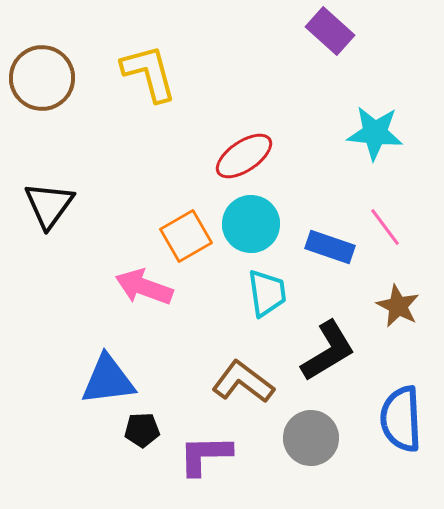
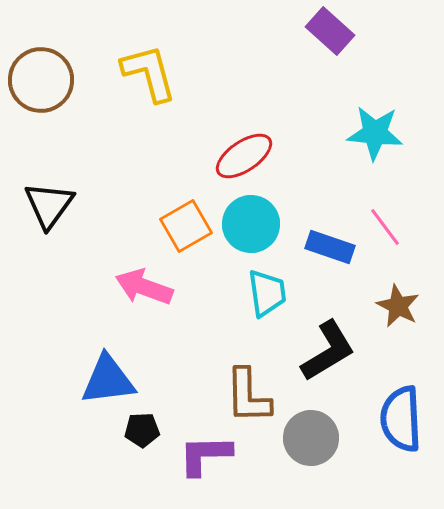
brown circle: moved 1 px left, 2 px down
orange square: moved 10 px up
brown L-shape: moved 5 px right, 14 px down; rotated 128 degrees counterclockwise
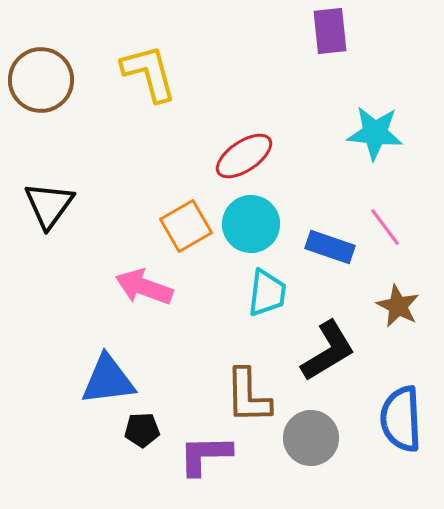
purple rectangle: rotated 42 degrees clockwise
cyan trapezoid: rotated 15 degrees clockwise
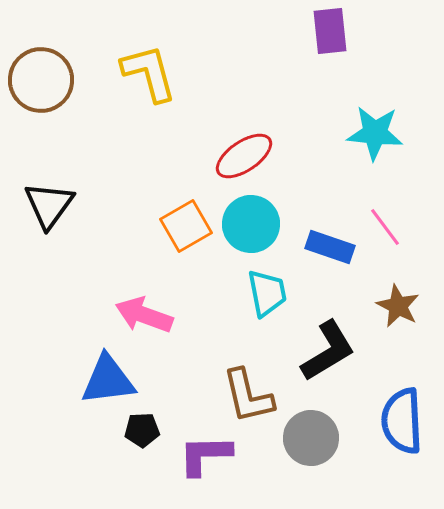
pink arrow: moved 28 px down
cyan trapezoid: rotated 18 degrees counterclockwise
brown L-shape: rotated 12 degrees counterclockwise
blue semicircle: moved 1 px right, 2 px down
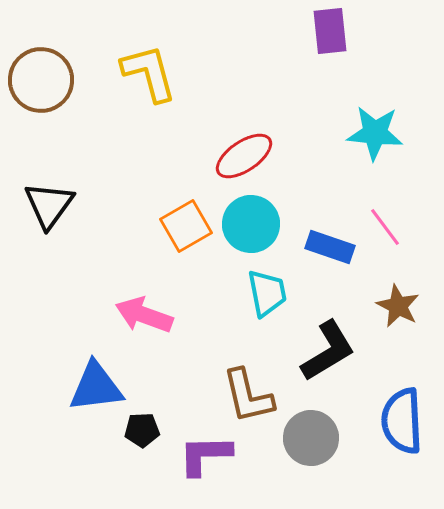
blue triangle: moved 12 px left, 7 px down
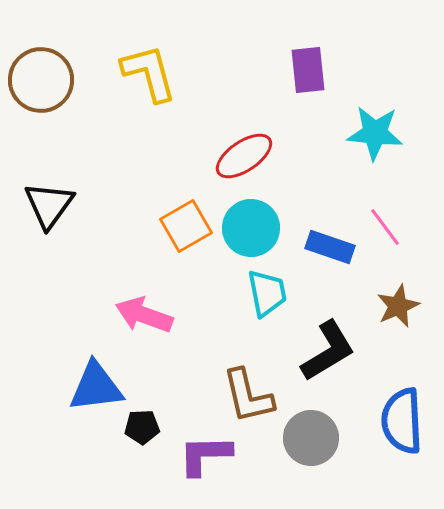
purple rectangle: moved 22 px left, 39 px down
cyan circle: moved 4 px down
brown star: rotated 21 degrees clockwise
black pentagon: moved 3 px up
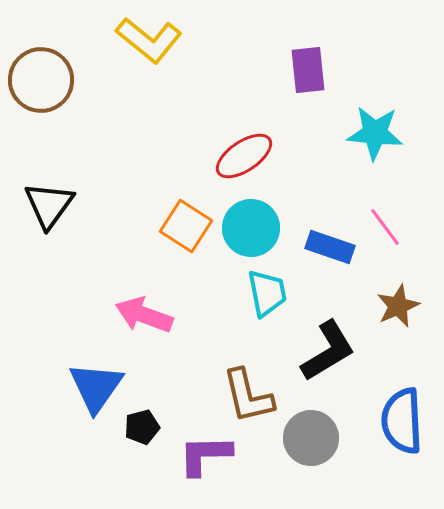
yellow L-shape: moved 33 px up; rotated 144 degrees clockwise
orange square: rotated 27 degrees counterclockwise
blue triangle: rotated 48 degrees counterclockwise
black pentagon: rotated 12 degrees counterclockwise
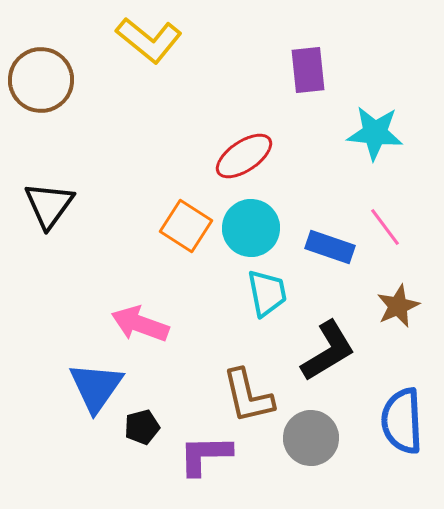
pink arrow: moved 4 px left, 9 px down
